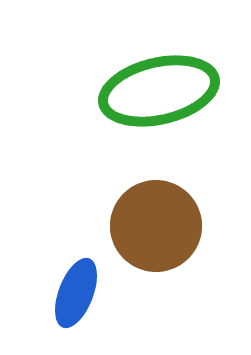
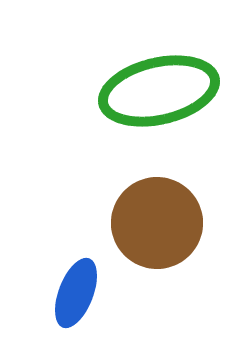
brown circle: moved 1 px right, 3 px up
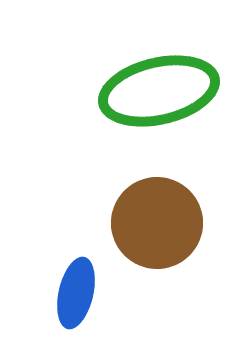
blue ellipse: rotated 8 degrees counterclockwise
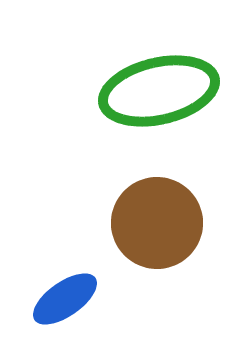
blue ellipse: moved 11 px left, 6 px down; rotated 42 degrees clockwise
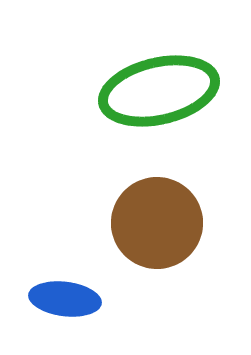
blue ellipse: rotated 42 degrees clockwise
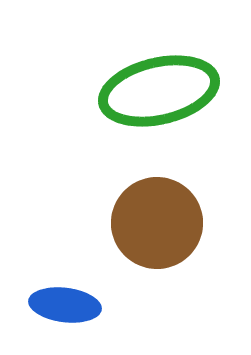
blue ellipse: moved 6 px down
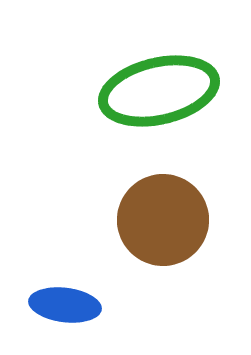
brown circle: moved 6 px right, 3 px up
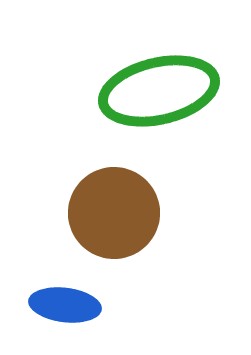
brown circle: moved 49 px left, 7 px up
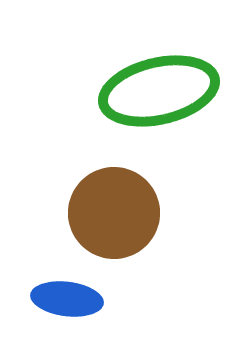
blue ellipse: moved 2 px right, 6 px up
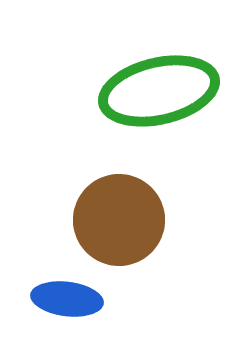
brown circle: moved 5 px right, 7 px down
